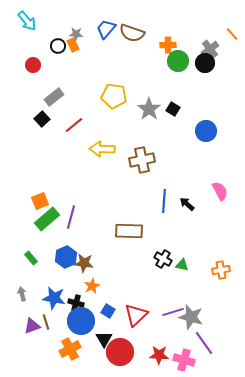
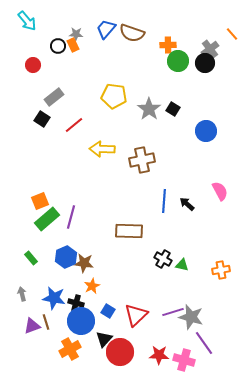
black square at (42, 119): rotated 14 degrees counterclockwise
black triangle at (104, 339): rotated 12 degrees clockwise
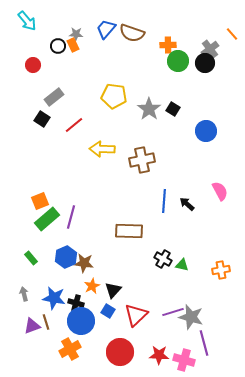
gray arrow at (22, 294): moved 2 px right
black triangle at (104, 339): moved 9 px right, 49 px up
purple line at (204, 343): rotated 20 degrees clockwise
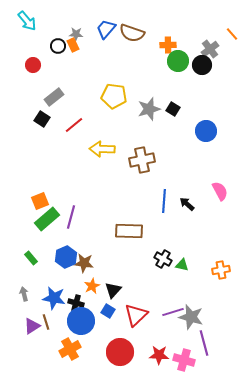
black circle at (205, 63): moved 3 px left, 2 px down
gray star at (149, 109): rotated 20 degrees clockwise
purple triangle at (32, 326): rotated 12 degrees counterclockwise
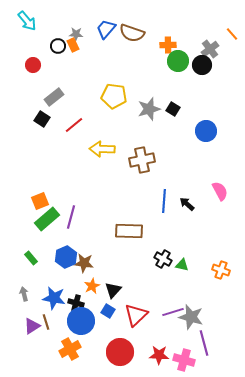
orange cross at (221, 270): rotated 30 degrees clockwise
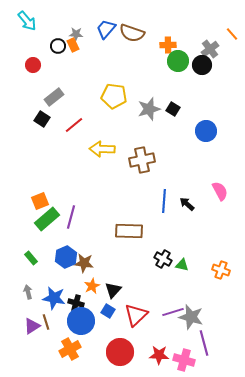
gray arrow at (24, 294): moved 4 px right, 2 px up
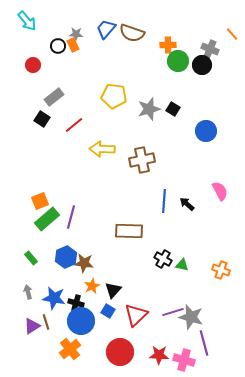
gray cross at (210, 49): rotated 30 degrees counterclockwise
orange cross at (70, 349): rotated 10 degrees counterclockwise
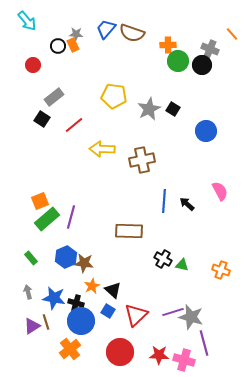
gray star at (149, 109): rotated 10 degrees counterclockwise
black triangle at (113, 290): rotated 30 degrees counterclockwise
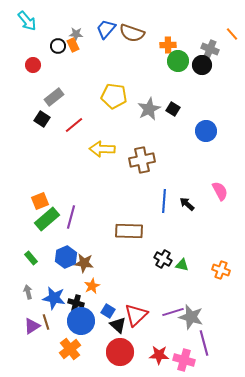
black triangle at (113, 290): moved 5 px right, 35 px down
